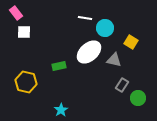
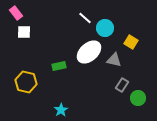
white line: rotated 32 degrees clockwise
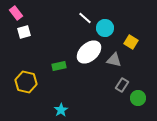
white square: rotated 16 degrees counterclockwise
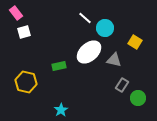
yellow square: moved 4 px right
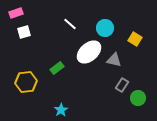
pink rectangle: rotated 72 degrees counterclockwise
white line: moved 15 px left, 6 px down
yellow square: moved 3 px up
green rectangle: moved 2 px left, 2 px down; rotated 24 degrees counterclockwise
yellow hexagon: rotated 20 degrees counterclockwise
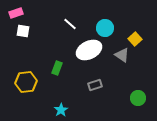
white square: moved 1 px left, 1 px up; rotated 24 degrees clockwise
yellow square: rotated 16 degrees clockwise
white ellipse: moved 2 px up; rotated 15 degrees clockwise
gray triangle: moved 8 px right, 5 px up; rotated 21 degrees clockwise
green rectangle: rotated 32 degrees counterclockwise
gray rectangle: moved 27 px left; rotated 40 degrees clockwise
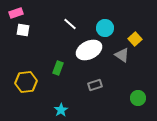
white square: moved 1 px up
green rectangle: moved 1 px right
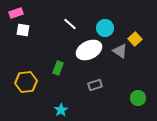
gray triangle: moved 2 px left, 4 px up
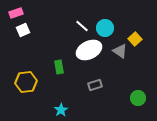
white line: moved 12 px right, 2 px down
white square: rotated 32 degrees counterclockwise
green rectangle: moved 1 px right, 1 px up; rotated 32 degrees counterclockwise
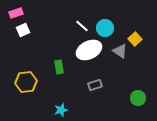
cyan star: rotated 16 degrees clockwise
